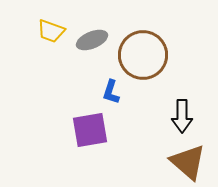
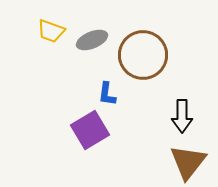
blue L-shape: moved 4 px left, 2 px down; rotated 10 degrees counterclockwise
purple square: rotated 21 degrees counterclockwise
brown triangle: rotated 27 degrees clockwise
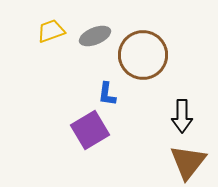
yellow trapezoid: rotated 140 degrees clockwise
gray ellipse: moved 3 px right, 4 px up
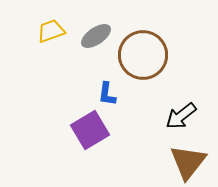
gray ellipse: moved 1 px right; rotated 12 degrees counterclockwise
black arrow: moved 1 px left; rotated 52 degrees clockwise
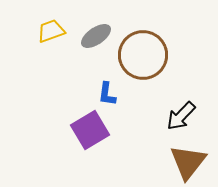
black arrow: rotated 8 degrees counterclockwise
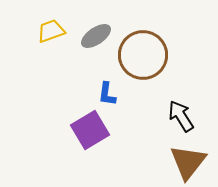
black arrow: rotated 104 degrees clockwise
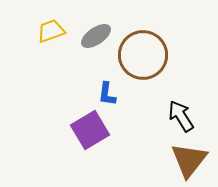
brown triangle: moved 1 px right, 2 px up
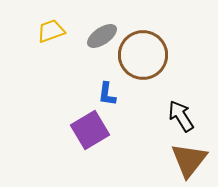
gray ellipse: moved 6 px right
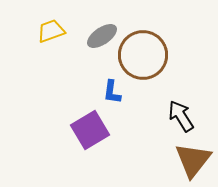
blue L-shape: moved 5 px right, 2 px up
brown triangle: moved 4 px right
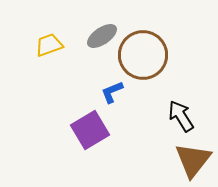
yellow trapezoid: moved 2 px left, 14 px down
blue L-shape: rotated 60 degrees clockwise
